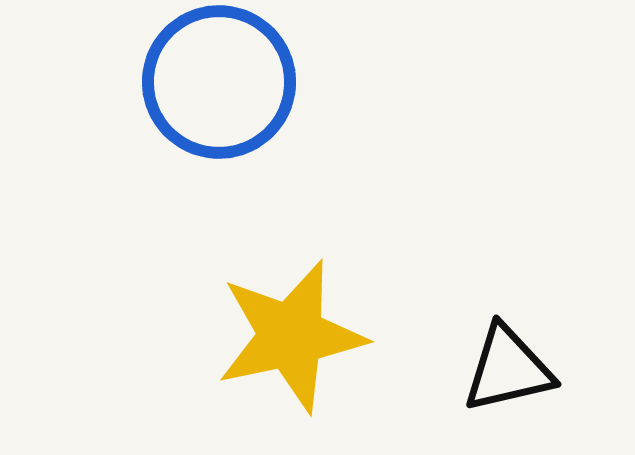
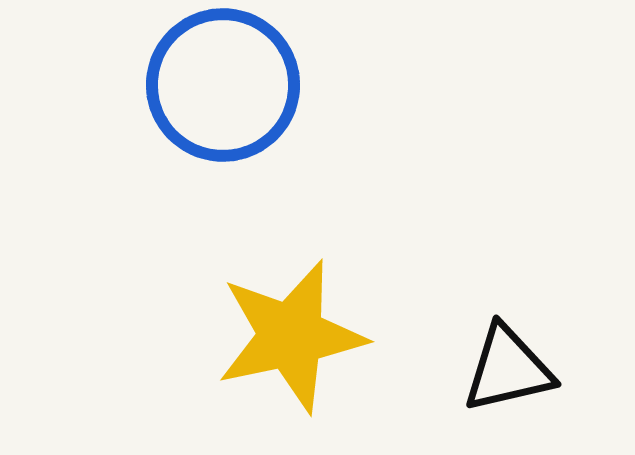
blue circle: moved 4 px right, 3 px down
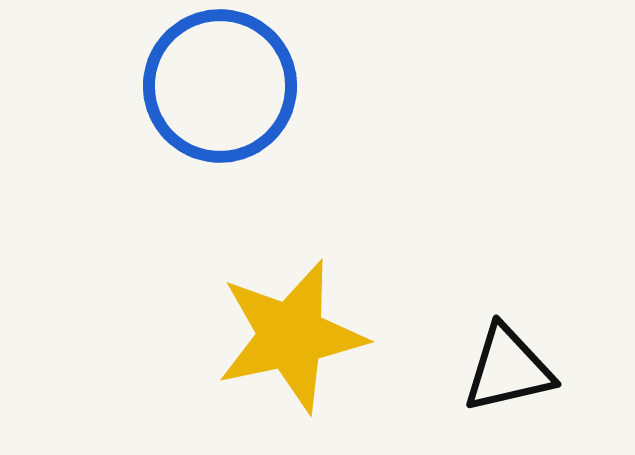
blue circle: moved 3 px left, 1 px down
